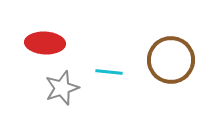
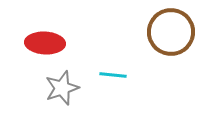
brown circle: moved 28 px up
cyan line: moved 4 px right, 3 px down
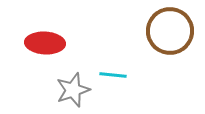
brown circle: moved 1 px left, 1 px up
gray star: moved 11 px right, 2 px down
